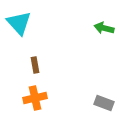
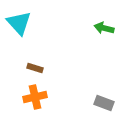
brown rectangle: moved 3 px down; rotated 63 degrees counterclockwise
orange cross: moved 1 px up
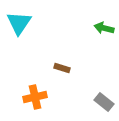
cyan triangle: rotated 16 degrees clockwise
brown rectangle: moved 27 px right
gray rectangle: moved 1 px up; rotated 18 degrees clockwise
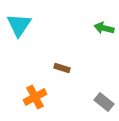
cyan triangle: moved 2 px down
orange cross: rotated 15 degrees counterclockwise
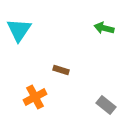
cyan triangle: moved 5 px down
brown rectangle: moved 1 px left, 2 px down
gray rectangle: moved 2 px right, 3 px down
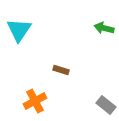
orange cross: moved 4 px down
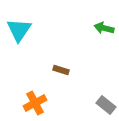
orange cross: moved 2 px down
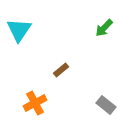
green arrow: rotated 60 degrees counterclockwise
brown rectangle: rotated 56 degrees counterclockwise
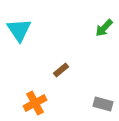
cyan triangle: rotated 8 degrees counterclockwise
gray rectangle: moved 3 px left, 1 px up; rotated 24 degrees counterclockwise
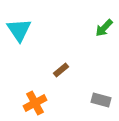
gray rectangle: moved 2 px left, 4 px up
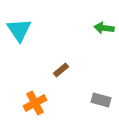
green arrow: rotated 54 degrees clockwise
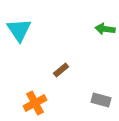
green arrow: moved 1 px right, 1 px down
